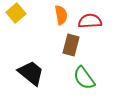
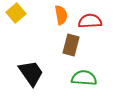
black trapezoid: rotated 16 degrees clockwise
green semicircle: rotated 130 degrees clockwise
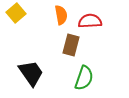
green semicircle: rotated 105 degrees clockwise
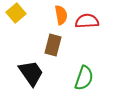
red semicircle: moved 3 px left
brown rectangle: moved 18 px left
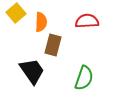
orange semicircle: moved 20 px left, 7 px down; rotated 12 degrees clockwise
black trapezoid: moved 1 px right, 2 px up
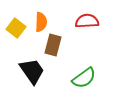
yellow square: moved 15 px down; rotated 12 degrees counterclockwise
green semicircle: rotated 35 degrees clockwise
